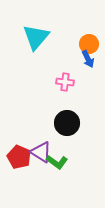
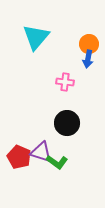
blue arrow: rotated 36 degrees clockwise
purple triangle: rotated 15 degrees counterclockwise
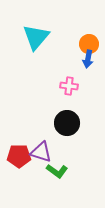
pink cross: moved 4 px right, 4 px down
red pentagon: moved 1 px up; rotated 25 degrees counterclockwise
green L-shape: moved 9 px down
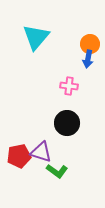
orange circle: moved 1 px right
red pentagon: rotated 10 degrees counterclockwise
